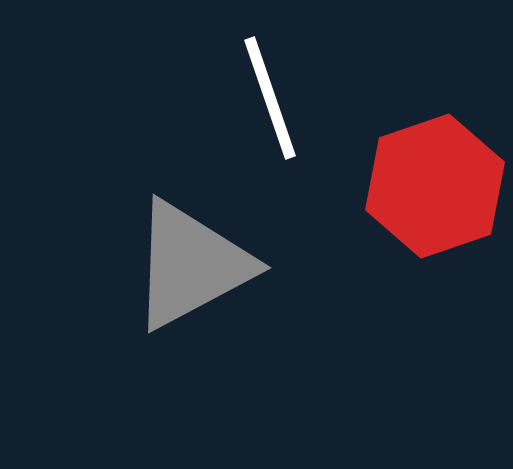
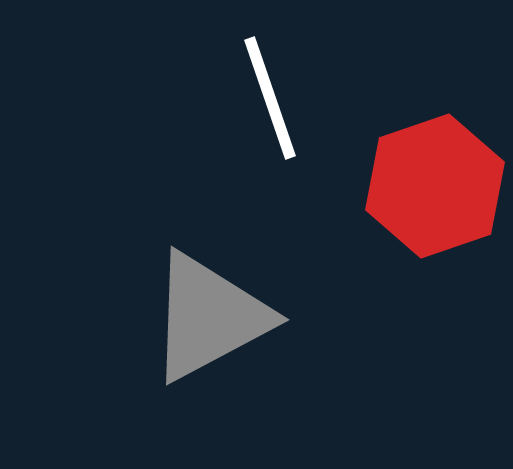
gray triangle: moved 18 px right, 52 px down
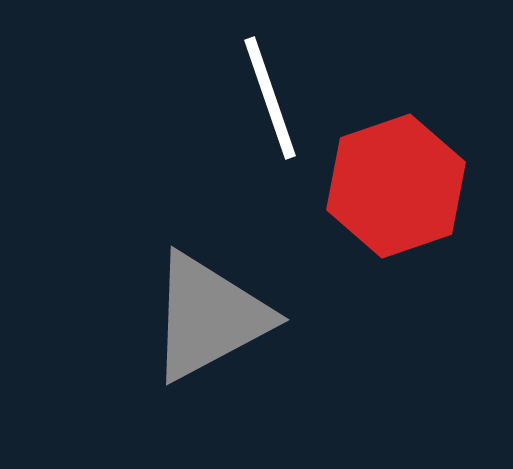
red hexagon: moved 39 px left
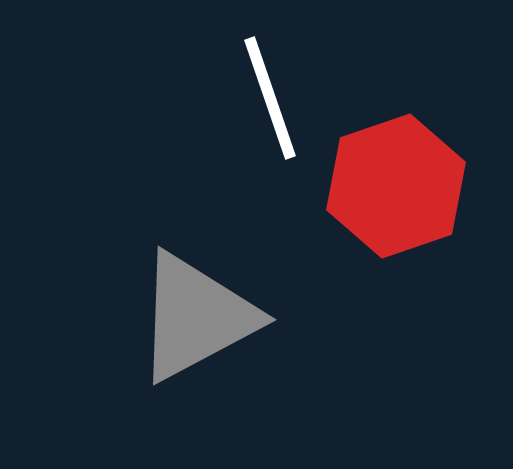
gray triangle: moved 13 px left
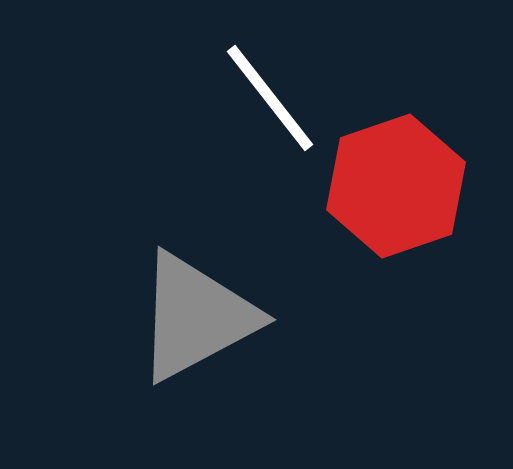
white line: rotated 19 degrees counterclockwise
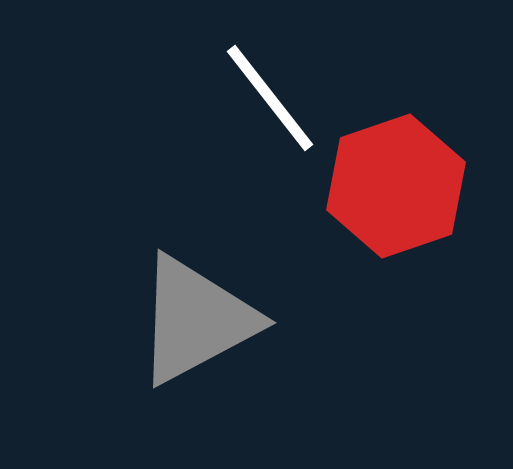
gray triangle: moved 3 px down
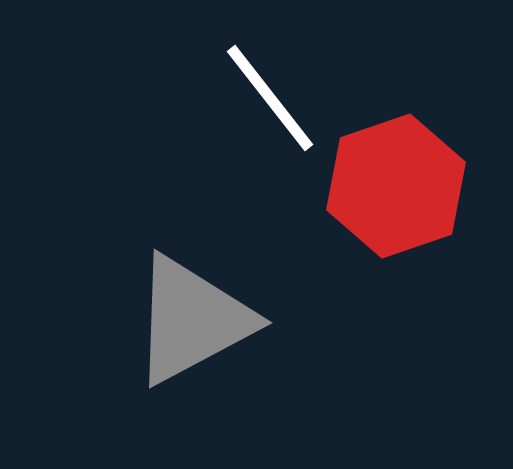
gray triangle: moved 4 px left
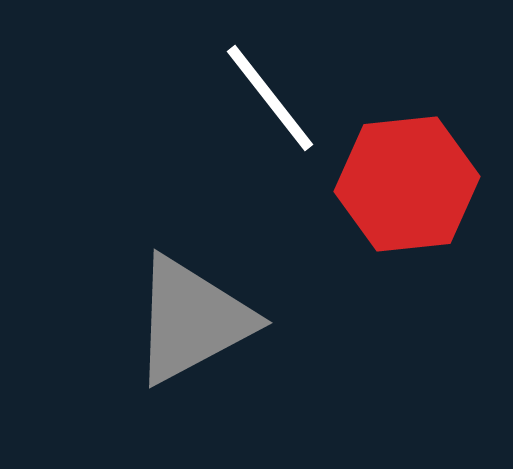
red hexagon: moved 11 px right, 2 px up; rotated 13 degrees clockwise
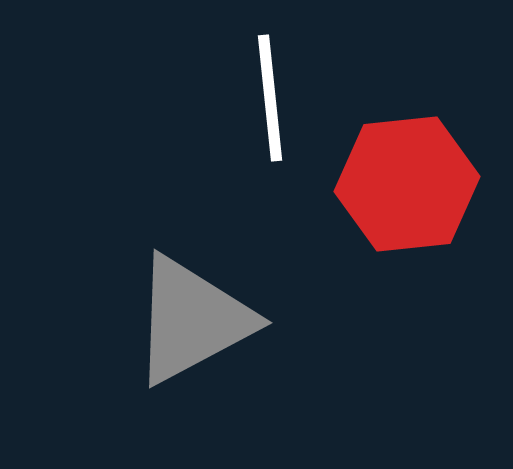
white line: rotated 32 degrees clockwise
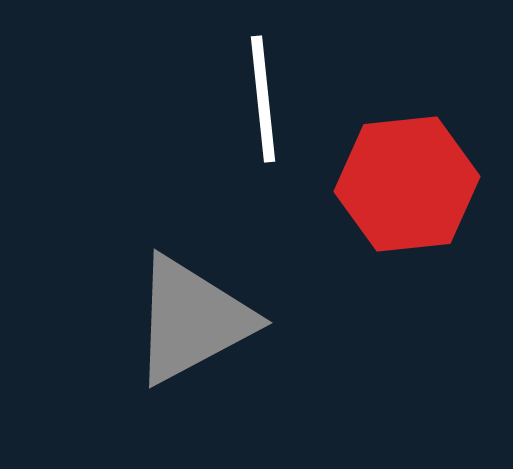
white line: moved 7 px left, 1 px down
